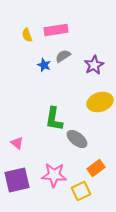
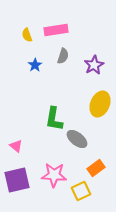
gray semicircle: rotated 140 degrees clockwise
blue star: moved 9 px left; rotated 16 degrees clockwise
yellow ellipse: moved 2 px down; rotated 50 degrees counterclockwise
pink triangle: moved 1 px left, 3 px down
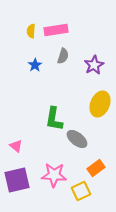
yellow semicircle: moved 4 px right, 4 px up; rotated 24 degrees clockwise
